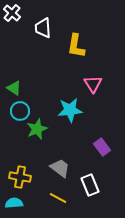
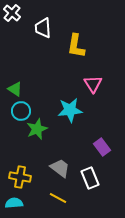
green triangle: moved 1 px right, 1 px down
cyan circle: moved 1 px right
white rectangle: moved 7 px up
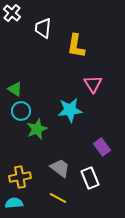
white trapezoid: rotated 10 degrees clockwise
yellow cross: rotated 20 degrees counterclockwise
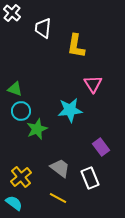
green triangle: rotated 14 degrees counterclockwise
purple rectangle: moved 1 px left
yellow cross: moved 1 px right; rotated 30 degrees counterclockwise
cyan semicircle: rotated 42 degrees clockwise
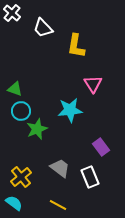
white trapezoid: rotated 50 degrees counterclockwise
white rectangle: moved 1 px up
yellow line: moved 7 px down
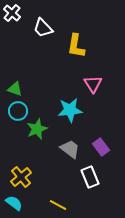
cyan circle: moved 3 px left
gray trapezoid: moved 10 px right, 19 px up
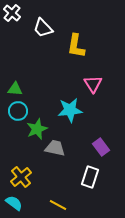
green triangle: rotated 14 degrees counterclockwise
gray trapezoid: moved 15 px left, 1 px up; rotated 25 degrees counterclockwise
white rectangle: rotated 40 degrees clockwise
